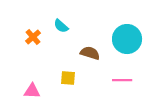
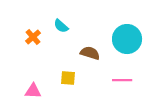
pink triangle: moved 1 px right
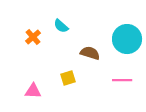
yellow square: rotated 21 degrees counterclockwise
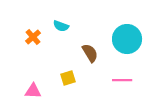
cyan semicircle: rotated 21 degrees counterclockwise
brown semicircle: rotated 42 degrees clockwise
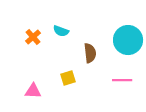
cyan semicircle: moved 5 px down
cyan circle: moved 1 px right, 1 px down
brown semicircle: rotated 24 degrees clockwise
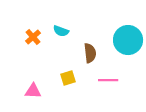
pink line: moved 14 px left
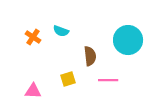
orange cross: rotated 14 degrees counterclockwise
brown semicircle: moved 3 px down
yellow square: moved 1 px down
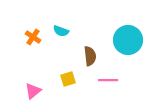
pink triangle: rotated 42 degrees counterclockwise
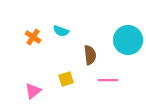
brown semicircle: moved 1 px up
yellow square: moved 2 px left
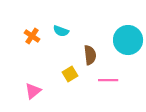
orange cross: moved 1 px left, 1 px up
yellow square: moved 4 px right, 5 px up; rotated 14 degrees counterclockwise
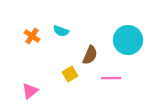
brown semicircle: rotated 30 degrees clockwise
pink line: moved 3 px right, 2 px up
pink triangle: moved 3 px left
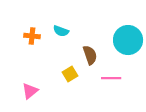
orange cross: rotated 28 degrees counterclockwise
brown semicircle: rotated 42 degrees counterclockwise
